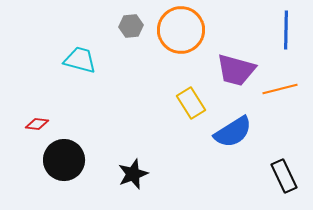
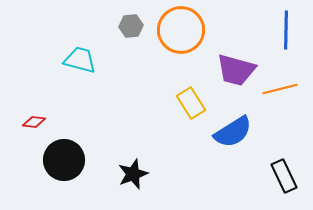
red diamond: moved 3 px left, 2 px up
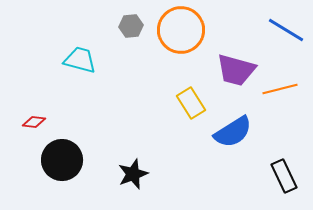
blue line: rotated 60 degrees counterclockwise
black circle: moved 2 px left
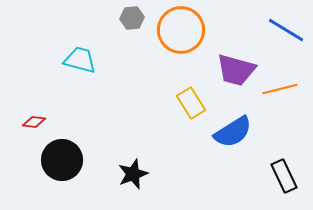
gray hexagon: moved 1 px right, 8 px up
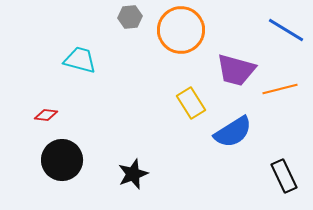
gray hexagon: moved 2 px left, 1 px up
red diamond: moved 12 px right, 7 px up
